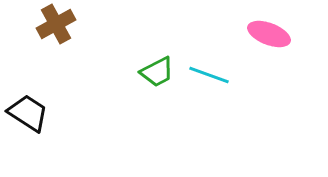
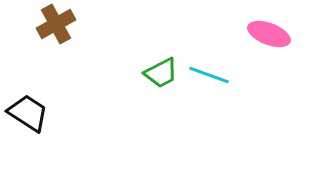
green trapezoid: moved 4 px right, 1 px down
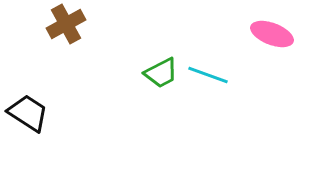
brown cross: moved 10 px right
pink ellipse: moved 3 px right
cyan line: moved 1 px left
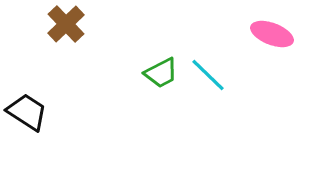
brown cross: rotated 15 degrees counterclockwise
cyan line: rotated 24 degrees clockwise
black trapezoid: moved 1 px left, 1 px up
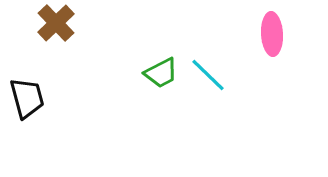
brown cross: moved 10 px left, 1 px up
pink ellipse: rotated 66 degrees clockwise
black trapezoid: moved 14 px up; rotated 42 degrees clockwise
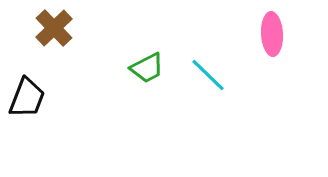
brown cross: moved 2 px left, 5 px down
green trapezoid: moved 14 px left, 5 px up
black trapezoid: rotated 36 degrees clockwise
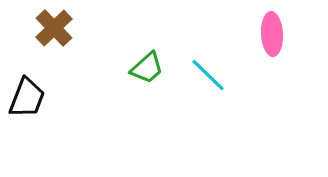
green trapezoid: rotated 15 degrees counterclockwise
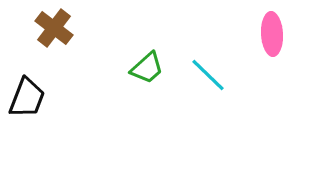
brown cross: rotated 9 degrees counterclockwise
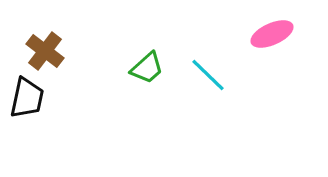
brown cross: moved 9 px left, 23 px down
pink ellipse: rotated 69 degrees clockwise
black trapezoid: rotated 9 degrees counterclockwise
